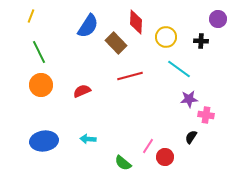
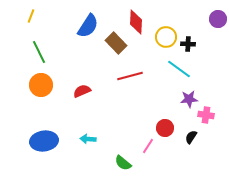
black cross: moved 13 px left, 3 px down
red circle: moved 29 px up
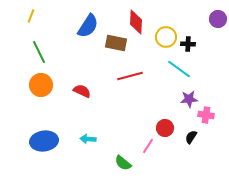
brown rectangle: rotated 35 degrees counterclockwise
red semicircle: rotated 48 degrees clockwise
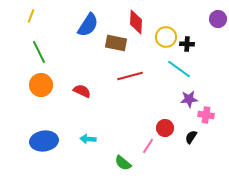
blue semicircle: moved 1 px up
black cross: moved 1 px left
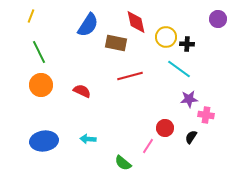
red diamond: rotated 15 degrees counterclockwise
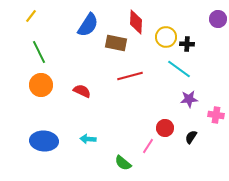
yellow line: rotated 16 degrees clockwise
red diamond: rotated 15 degrees clockwise
pink cross: moved 10 px right
blue ellipse: rotated 12 degrees clockwise
